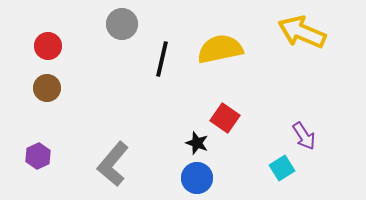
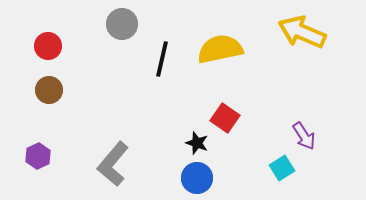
brown circle: moved 2 px right, 2 px down
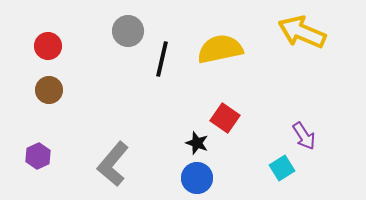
gray circle: moved 6 px right, 7 px down
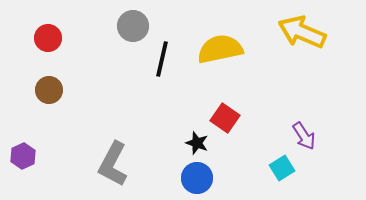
gray circle: moved 5 px right, 5 px up
red circle: moved 8 px up
purple hexagon: moved 15 px left
gray L-shape: rotated 12 degrees counterclockwise
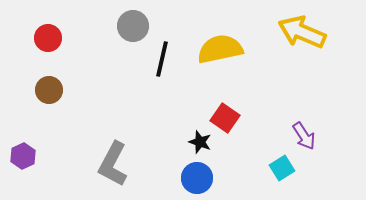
black star: moved 3 px right, 1 px up
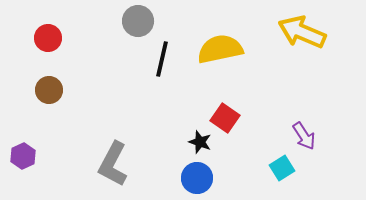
gray circle: moved 5 px right, 5 px up
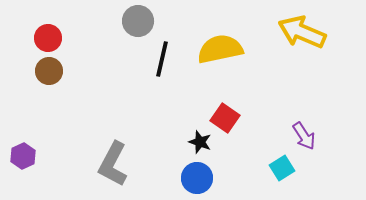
brown circle: moved 19 px up
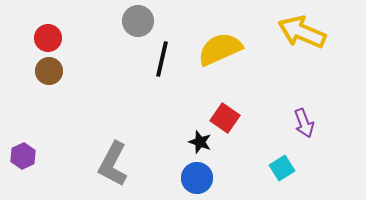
yellow semicircle: rotated 12 degrees counterclockwise
purple arrow: moved 13 px up; rotated 12 degrees clockwise
